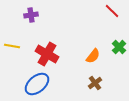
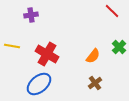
blue ellipse: moved 2 px right
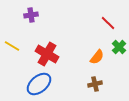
red line: moved 4 px left, 12 px down
yellow line: rotated 21 degrees clockwise
orange semicircle: moved 4 px right, 1 px down
brown cross: moved 1 px down; rotated 24 degrees clockwise
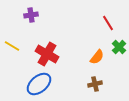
red line: rotated 14 degrees clockwise
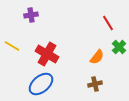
blue ellipse: moved 2 px right
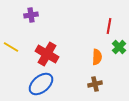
red line: moved 1 px right, 3 px down; rotated 42 degrees clockwise
yellow line: moved 1 px left, 1 px down
orange semicircle: rotated 35 degrees counterclockwise
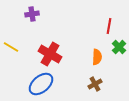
purple cross: moved 1 px right, 1 px up
red cross: moved 3 px right
brown cross: rotated 16 degrees counterclockwise
